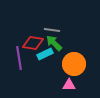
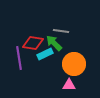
gray line: moved 9 px right, 1 px down
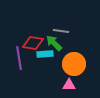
cyan rectangle: rotated 21 degrees clockwise
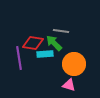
pink triangle: rotated 16 degrees clockwise
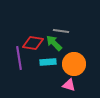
cyan rectangle: moved 3 px right, 8 px down
